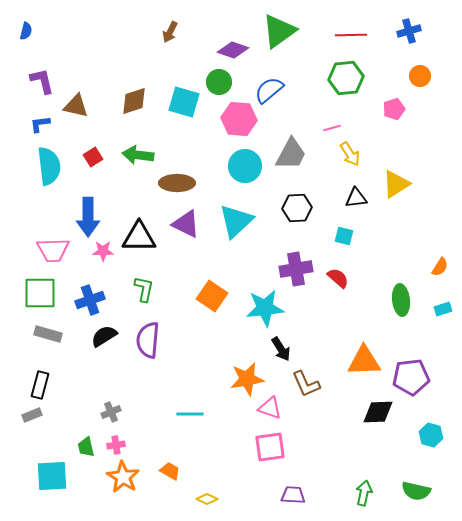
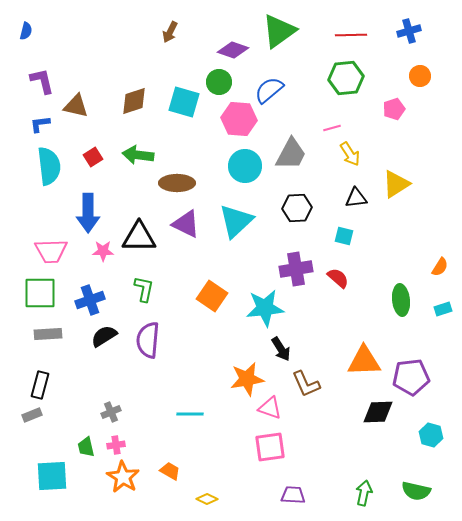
blue arrow at (88, 217): moved 4 px up
pink trapezoid at (53, 250): moved 2 px left, 1 px down
gray rectangle at (48, 334): rotated 20 degrees counterclockwise
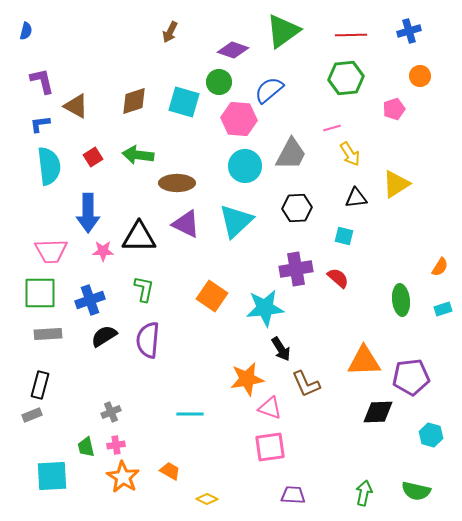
green triangle at (279, 31): moved 4 px right
brown triangle at (76, 106): rotated 16 degrees clockwise
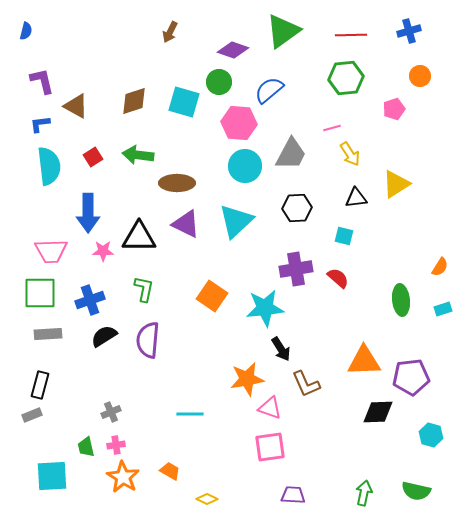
pink hexagon at (239, 119): moved 4 px down
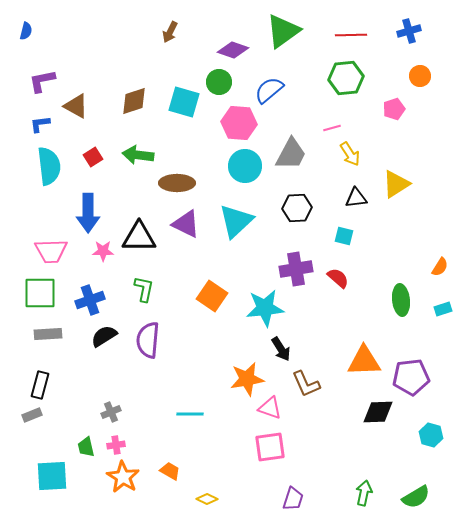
purple L-shape at (42, 81): rotated 88 degrees counterclockwise
green semicircle at (416, 491): moved 6 px down; rotated 44 degrees counterclockwise
purple trapezoid at (293, 495): moved 4 px down; rotated 105 degrees clockwise
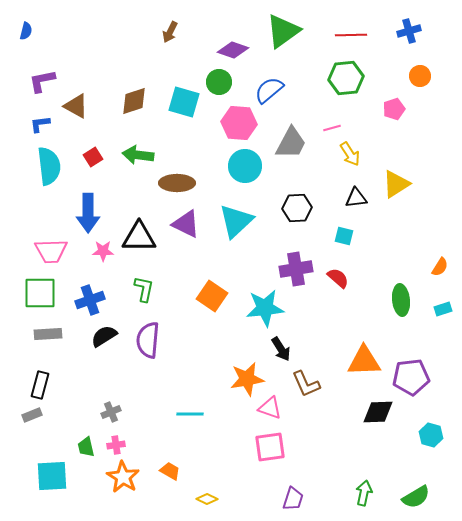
gray trapezoid at (291, 154): moved 11 px up
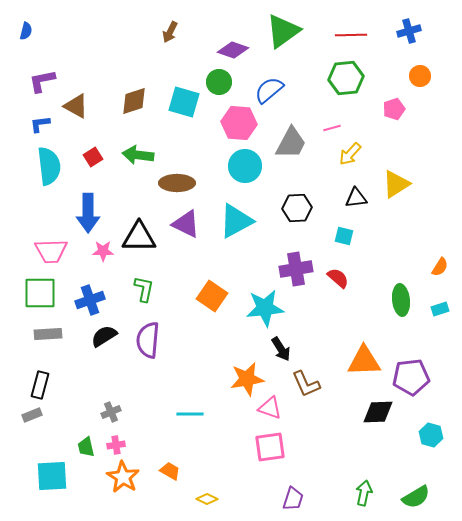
yellow arrow at (350, 154): rotated 75 degrees clockwise
cyan triangle at (236, 221): rotated 15 degrees clockwise
cyan rectangle at (443, 309): moved 3 px left
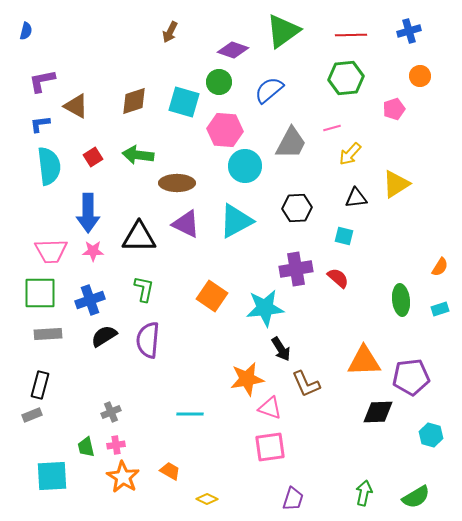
pink hexagon at (239, 123): moved 14 px left, 7 px down
pink star at (103, 251): moved 10 px left
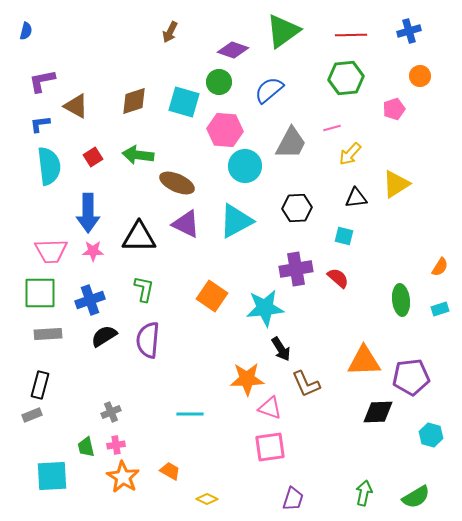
brown ellipse at (177, 183): rotated 24 degrees clockwise
orange star at (247, 379): rotated 8 degrees clockwise
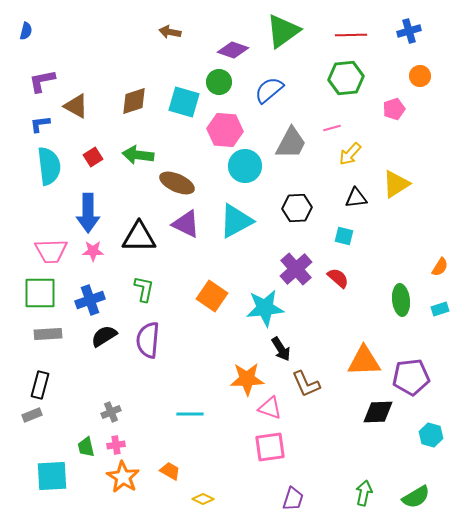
brown arrow at (170, 32): rotated 75 degrees clockwise
purple cross at (296, 269): rotated 32 degrees counterclockwise
yellow diamond at (207, 499): moved 4 px left
